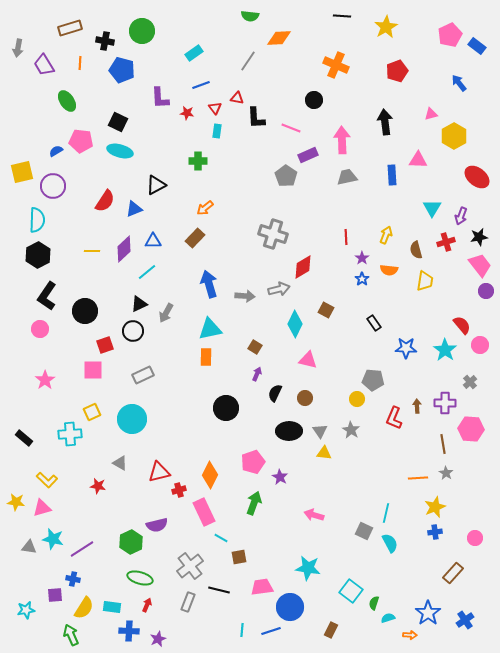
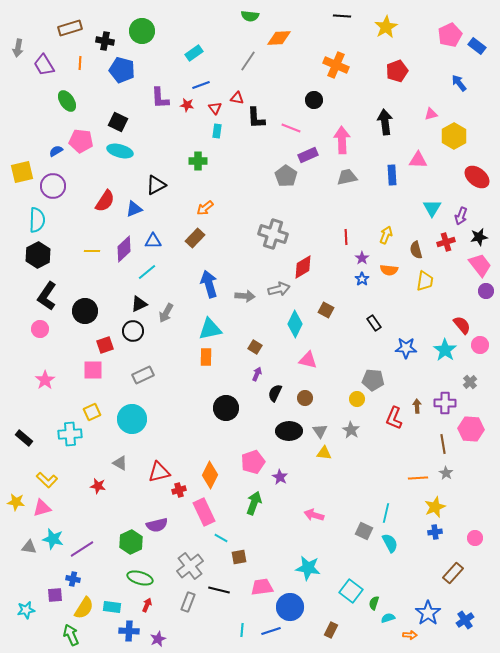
red star at (187, 113): moved 8 px up
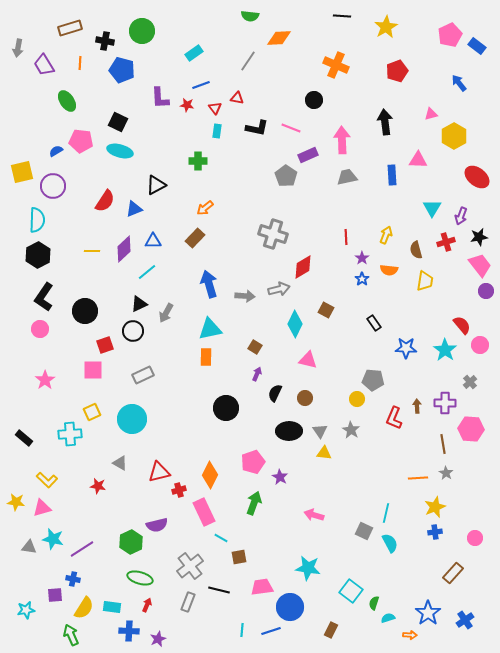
black L-shape at (256, 118): moved 1 px right, 10 px down; rotated 75 degrees counterclockwise
black L-shape at (47, 296): moved 3 px left, 1 px down
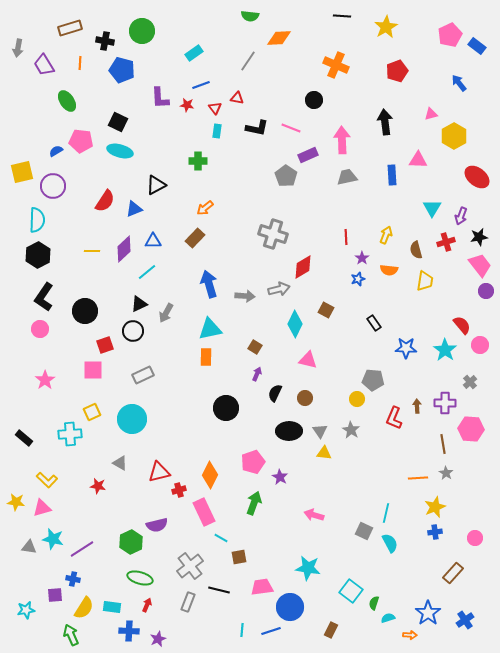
blue star at (362, 279): moved 4 px left; rotated 16 degrees clockwise
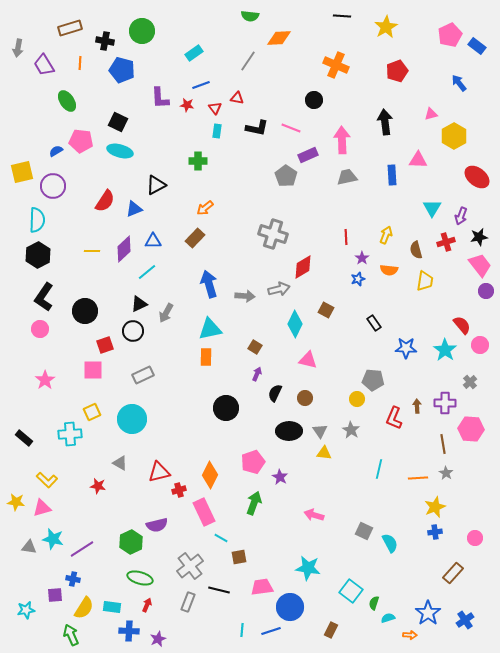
cyan line at (386, 513): moved 7 px left, 44 px up
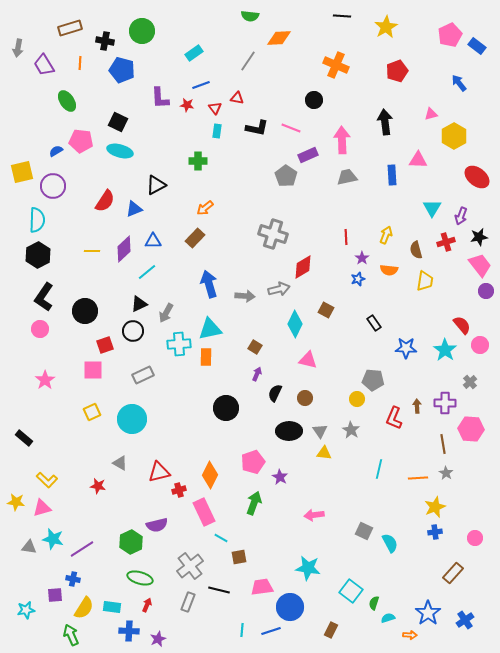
cyan cross at (70, 434): moved 109 px right, 90 px up
pink arrow at (314, 515): rotated 24 degrees counterclockwise
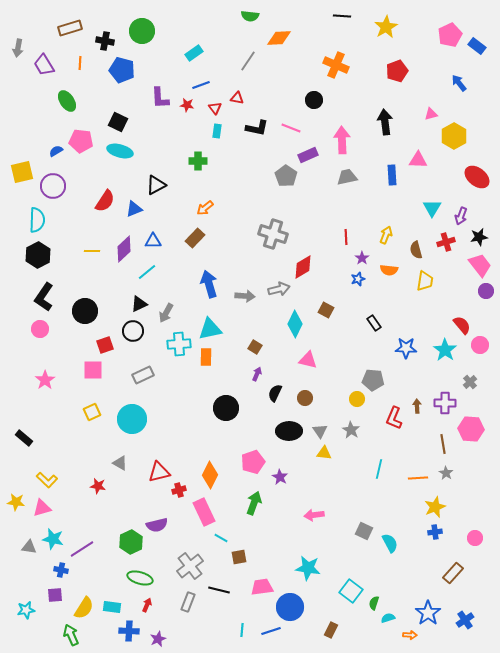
blue cross at (73, 579): moved 12 px left, 9 px up
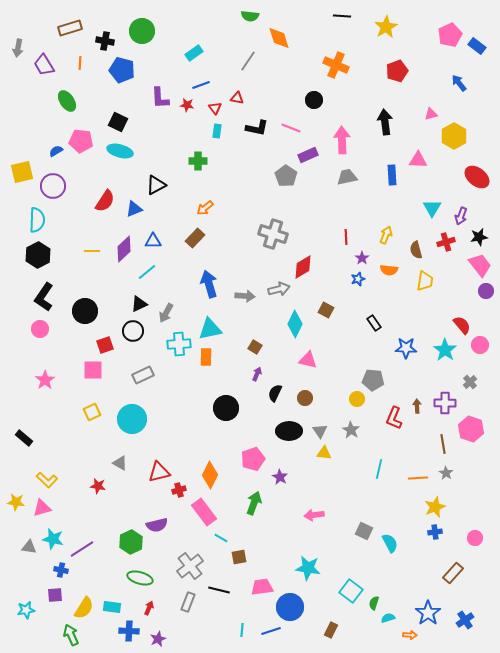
orange diamond at (279, 38): rotated 75 degrees clockwise
pink hexagon at (471, 429): rotated 15 degrees clockwise
pink pentagon at (253, 462): moved 3 px up
pink rectangle at (204, 512): rotated 12 degrees counterclockwise
red arrow at (147, 605): moved 2 px right, 3 px down
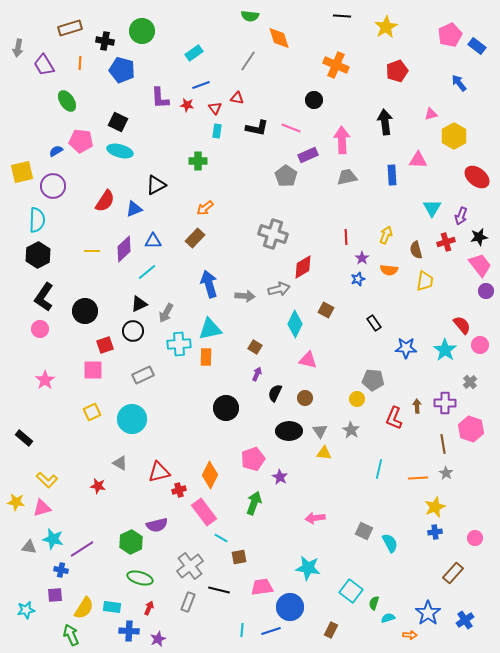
pink arrow at (314, 515): moved 1 px right, 3 px down
